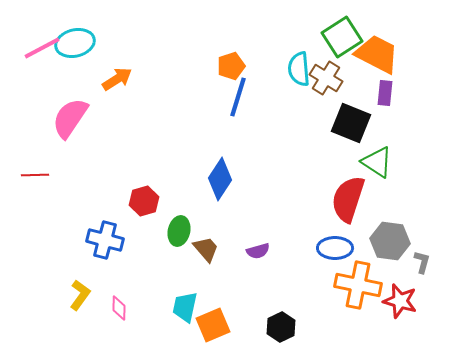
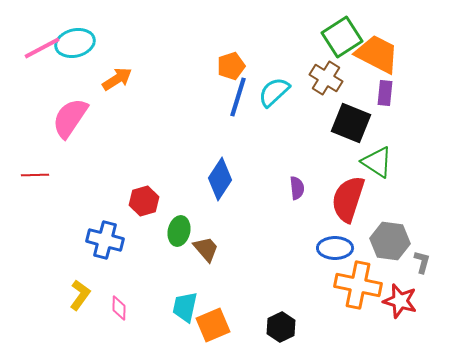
cyan semicircle: moved 25 px left, 23 px down; rotated 52 degrees clockwise
purple semicircle: moved 39 px right, 63 px up; rotated 80 degrees counterclockwise
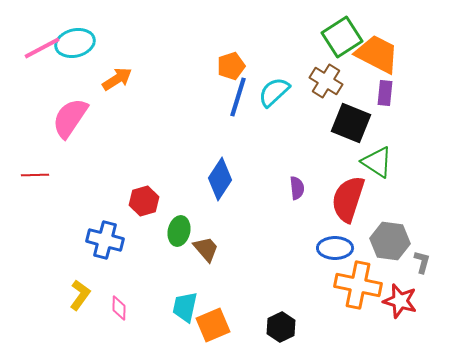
brown cross: moved 3 px down
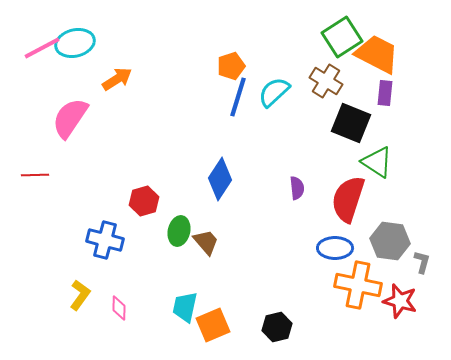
brown trapezoid: moved 7 px up
black hexagon: moved 4 px left; rotated 12 degrees clockwise
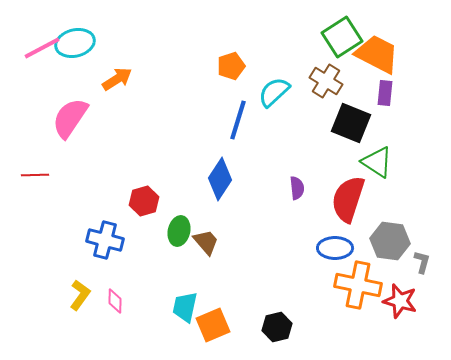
blue line: moved 23 px down
pink diamond: moved 4 px left, 7 px up
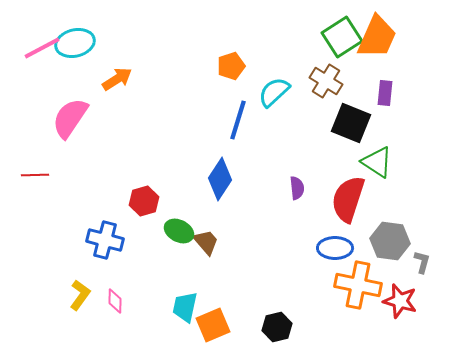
orange trapezoid: moved 17 px up; rotated 87 degrees clockwise
green ellipse: rotated 76 degrees counterclockwise
